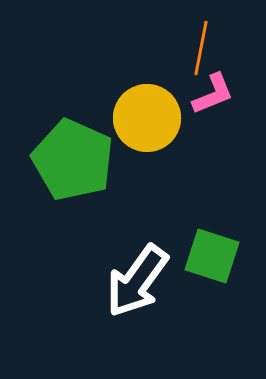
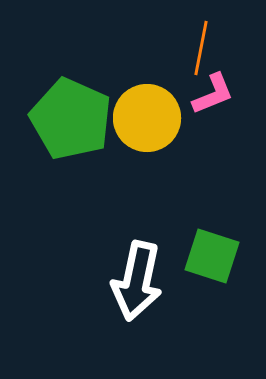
green pentagon: moved 2 px left, 41 px up
white arrow: rotated 24 degrees counterclockwise
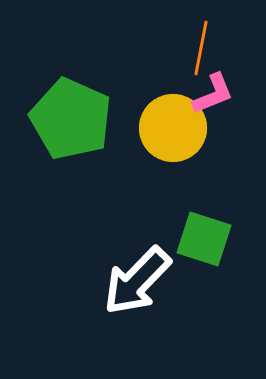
yellow circle: moved 26 px right, 10 px down
green square: moved 8 px left, 17 px up
white arrow: rotated 32 degrees clockwise
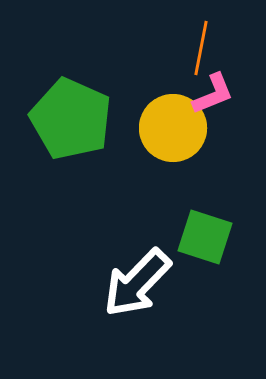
green square: moved 1 px right, 2 px up
white arrow: moved 2 px down
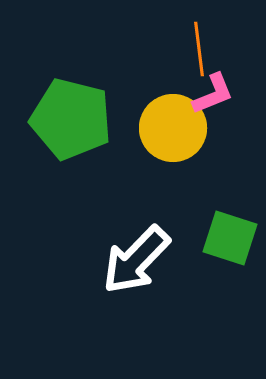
orange line: moved 2 px left, 1 px down; rotated 18 degrees counterclockwise
green pentagon: rotated 10 degrees counterclockwise
green square: moved 25 px right, 1 px down
white arrow: moved 1 px left, 23 px up
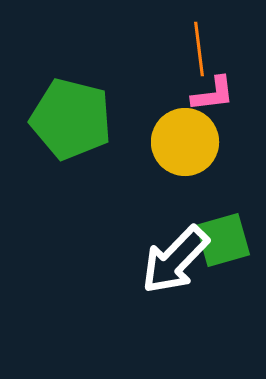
pink L-shape: rotated 15 degrees clockwise
yellow circle: moved 12 px right, 14 px down
green square: moved 7 px left, 2 px down; rotated 34 degrees counterclockwise
white arrow: moved 39 px right
